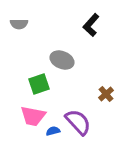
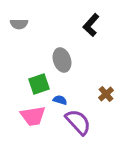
gray ellipse: rotated 50 degrees clockwise
pink trapezoid: rotated 20 degrees counterclockwise
blue semicircle: moved 7 px right, 31 px up; rotated 32 degrees clockwise
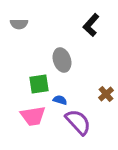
green square: rotated 10 degrees clockwise
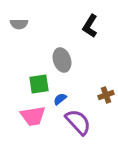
black L-shape: moved 1 px left, 1 px down; rotated 10 degrees counterclockwise
brown cross: moved 1 px down; rotated 21 degrees clockwise
blue semicircle: moved 1 px up; rotated 56 degrees counterclockwise
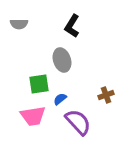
black L-shape: moved 18 px left
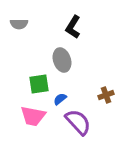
black L-shape: moved 1 px right, 1 px down
pink trapezoid: rotated 20 degrees clockwise
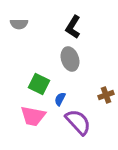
gray ellipse: moved 8 px right, 1 px up
green square: rotated 35 degrees clockwise
blue semicircle: rotated 24 degrees counterclockwise
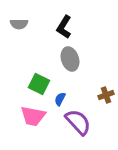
black L-shape: moved 9 px left
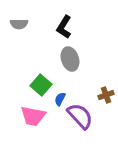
green square: moved 2 px right, 1 px down; rotated 15 degrees clockwise
purple semicircle: moved 2 px right, 6 px up
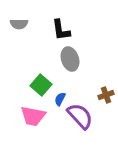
black L-shape: moved 3 px left, 3 px down; rotated 40 degrees counterclockwise
